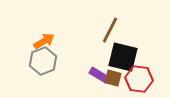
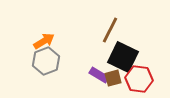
black square: rotated 12 degrees clockwise
gray hexagon: moved 3 px right
brown square: rotated 30 degrees counterclockwise
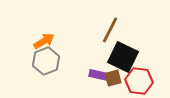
purple rectangle: rotated 18 degrees counterclockwise
red hexagon: moved 2 px down
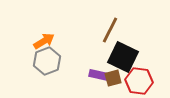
gray hexagon: moved 1 px right
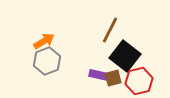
black square: moved 2 px right, 1 px up; rotated 12 degrees clockwise
red hexagon: rotated 20 degrees counterclockwise
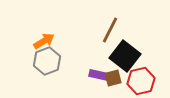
red hexagon: moved 2 px right
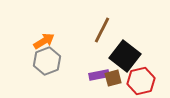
brown line: moved 8 px left
purple rectangle: rotated 24 degrees counterclockwise
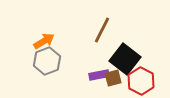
black square: moved 3 px down
red hexagon: rotated 20 degrees counterclockwise
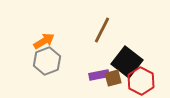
black square: moved 2 px right, 3 px down
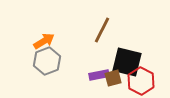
black square: rotated 24 degrees counterclockwise
